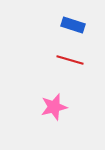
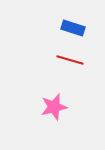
blue rectangle: moved 3 px down
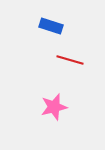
blue rectangle: moved 22 px left, 2 px up
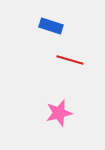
pink star: moved 5 px right, 6 px down
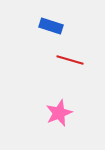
pink star: rotated 8 degrees counterclockwise
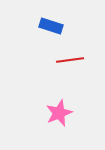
red line: rotated 24 degrees counterclockwise
